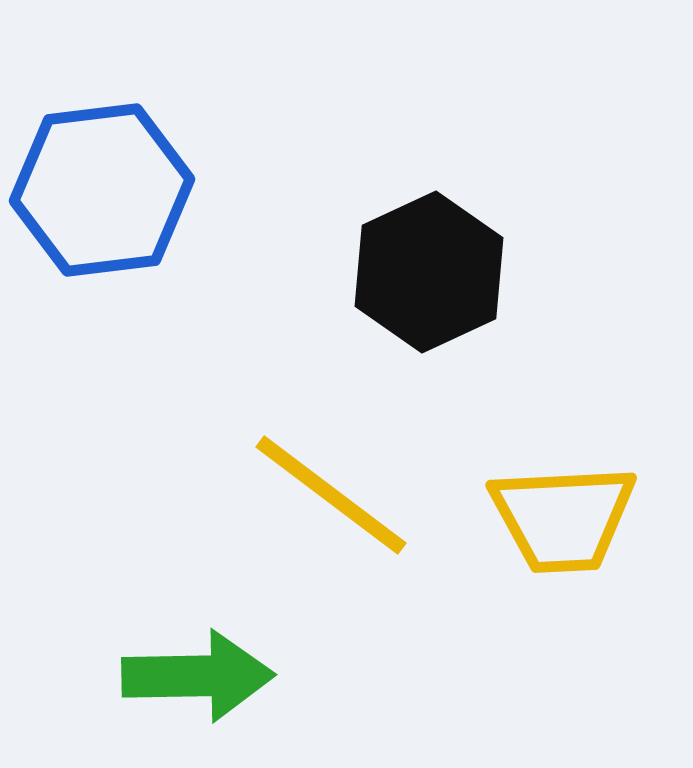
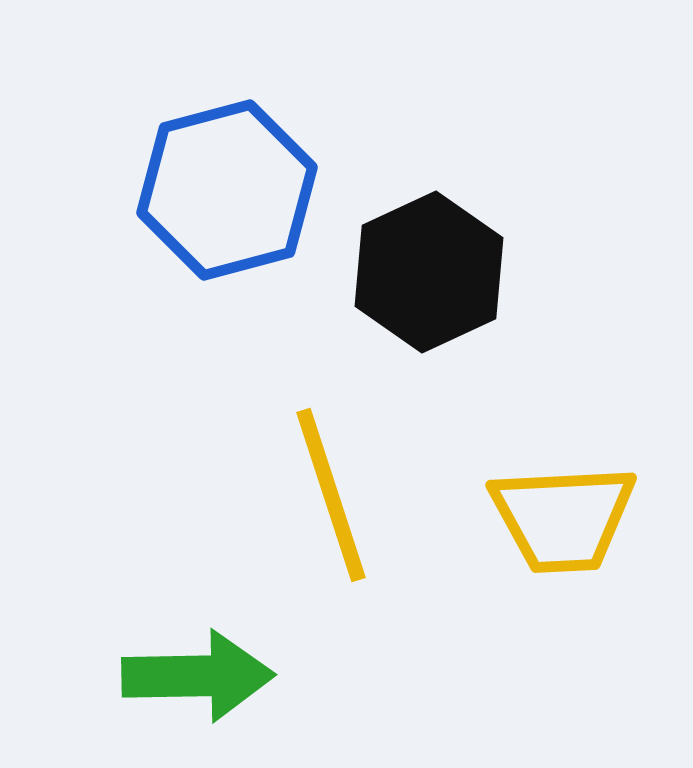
blue hexagon: moved 125 px right; rotated 8 degrees counterclockwise
yellow line: rotated 35 degrees clockwise
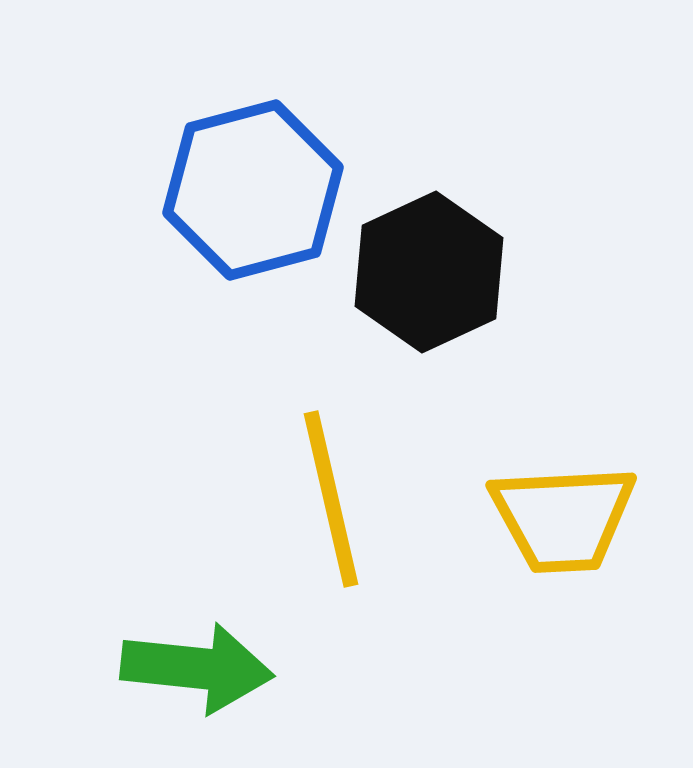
blue hexagon: moved 26 px right
yellow line: moved 4 px down; rotated 5 degrees clockwise
green arrow: moved 1 px left, 8 px up; rotated 7 degrees clockwise
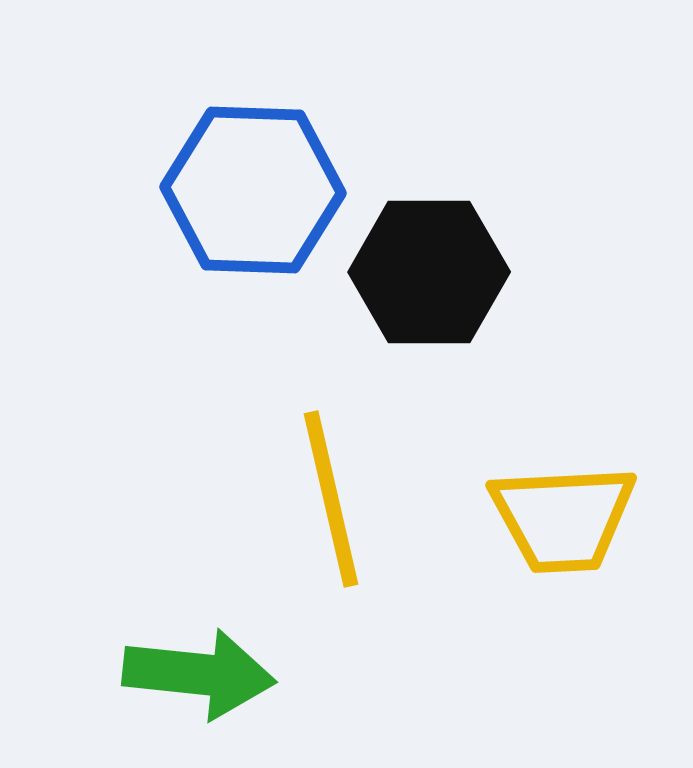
blue hexagon: rotated 17 degrees clockwise
black hexagon: rotated 25 degrees clockwise
green arrow: moved 2 px right, 6 px down
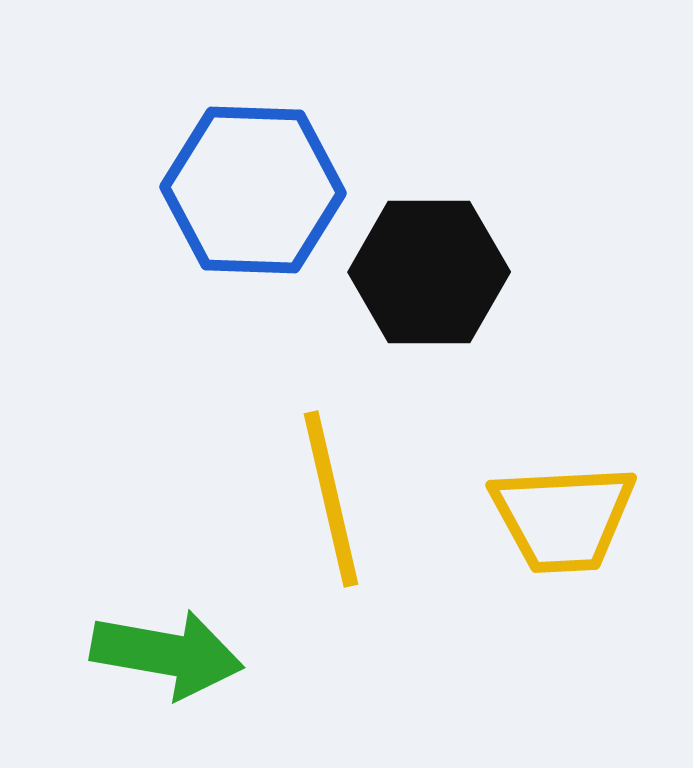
green arrow: moved 32 px left, 20 px up; rotated 4 degrees clockwise
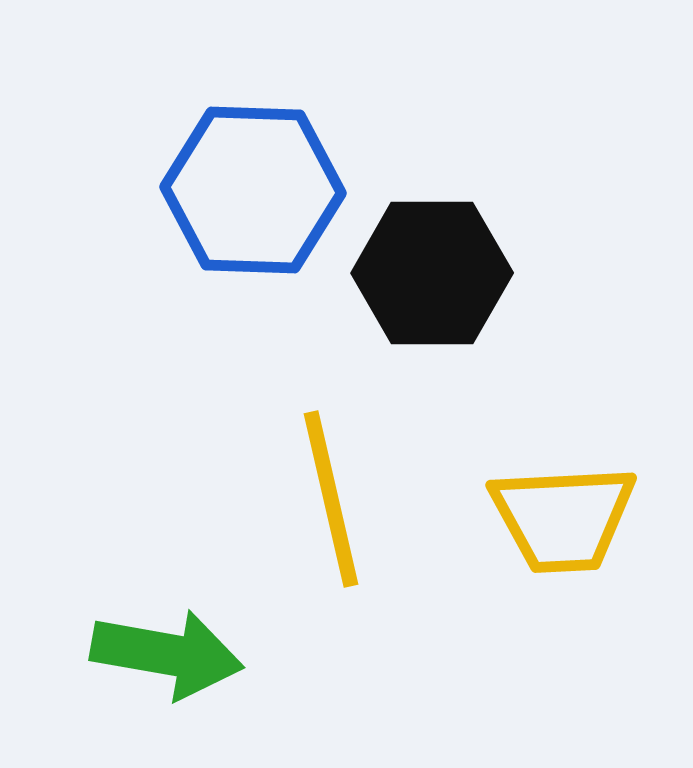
black hexagon: moved 3 px right, 1 px down
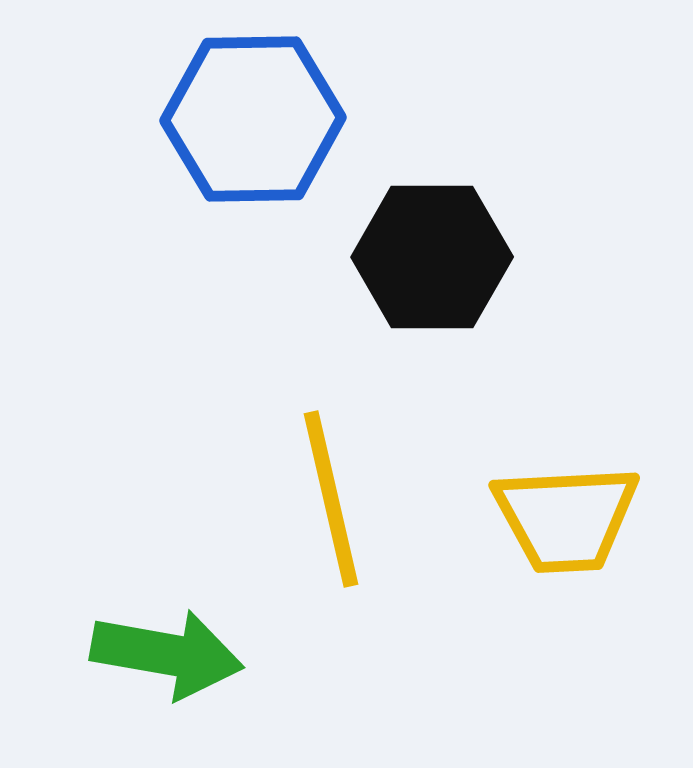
blue hexagon: moved 71 px up; rotated 3 degrees counterclockwise
black hexagon: moved 16 px up
yellow trapezoid: moved 3 px right
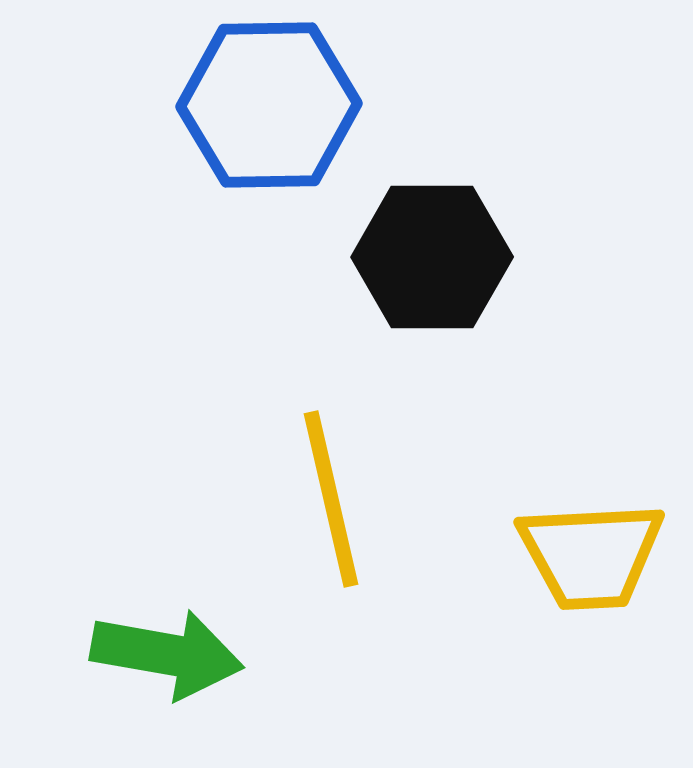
blue hexagon: moved 16 px right, 14 px up
yellow trapezoid: moved 25 px right, 37 px down
